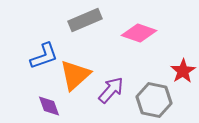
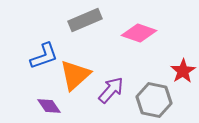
purple diamond: rotated 15 degrees counterclockwise
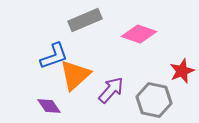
pink diamond: moved 1 px down
blue L-shape: moved 10 px right
red star: moved 1 px left; rotated 10 degrees clockwise
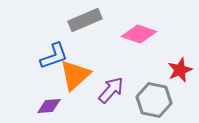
red star: moved 2 px left, 1 px up
purple diamond: rotated 60 degrees counterclockwise
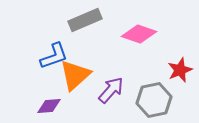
gray hexagon: rotated 24 degrees counterclockwise
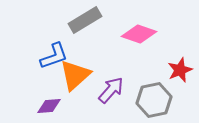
gray rectangle: rotated 8 degrees counterclockwise
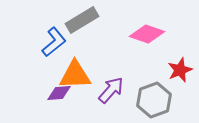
gray rectangle: moved 3 px left
pink diamond: moved 8 px right
blue L-shape: moved 14 px up; rotated 20 degrees counterclockwise
orange triangle: rotated 40 degrees clockwise
gray hexagon: rotated 8 degrees counterclockwise
purple diamond: moved 10 px right, 13 px up
